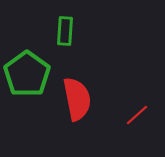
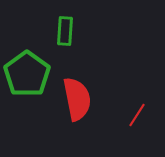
red line: rotated 15 degrees counterclockwise
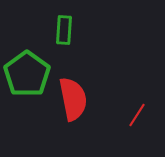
green rectangle: moved 1 px left, 1 px up
red semicircle: moved 4 px left
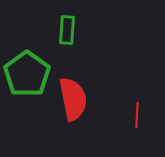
green rectangle: moved 3 px right
red line: rotated 30 degrees counterclockwise
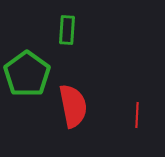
red semicircle: moved 7 px down
